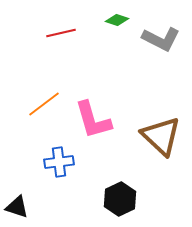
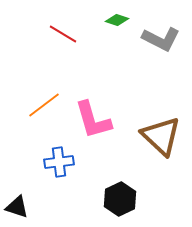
red line: moved 2 px right, 1 px down; rotated 44 degrees clockwise
orange line: moved 1 px down
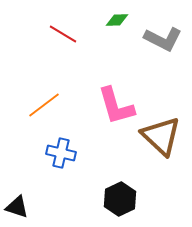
green diamond: rotated 20 degrees counterclockwise
gray L-shape: moved 2 px right
pink L-shape: moved 23 px right, 14 px up
blue cross: moved 2 px right, 9 px up; rotated 20 degrees clockwise
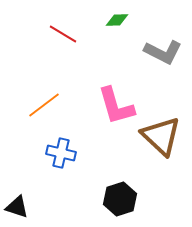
gray L-shape: moved 13 px down
black hexagon: rotated 8 degrees clockwise
